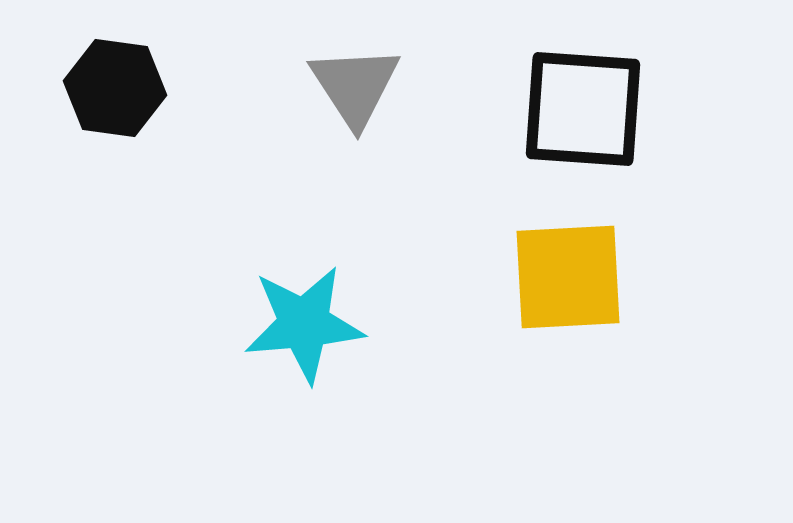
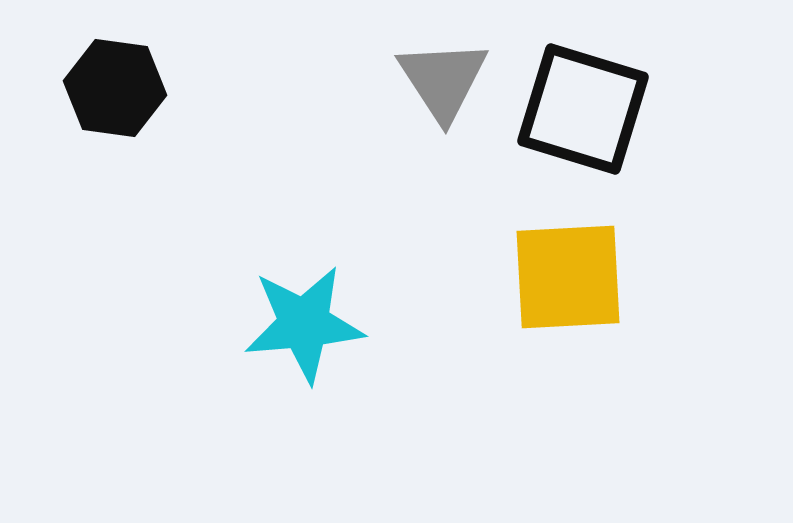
gray triangle: moved 88 px right, 6 px up
black square: rotated 13 degrees clockwise
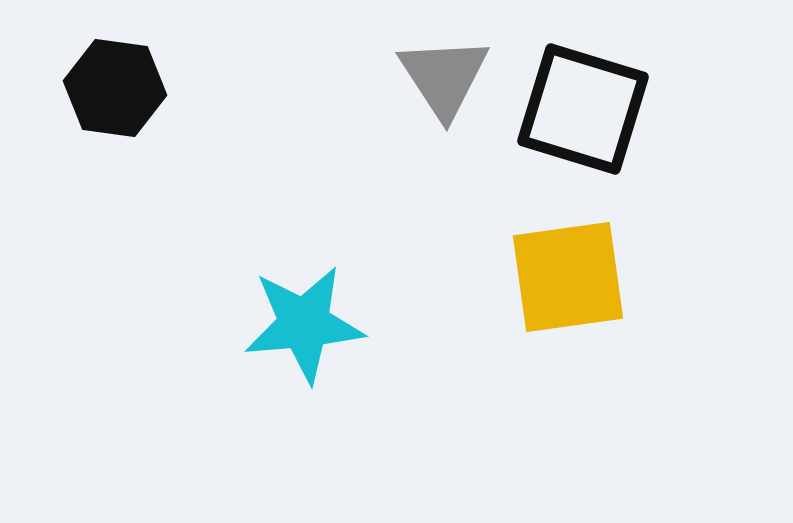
gray triangle: moved 1 px right, 3 px up
yellow square: rotated 5 degrees counterclockwise
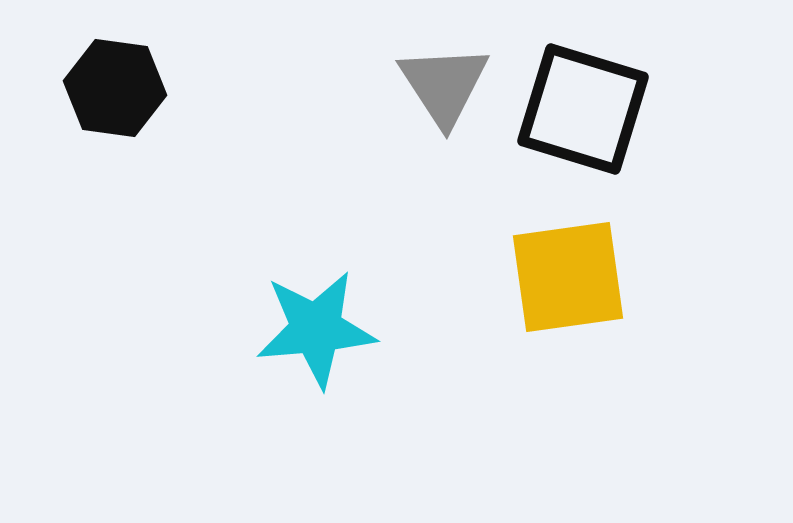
gray triangle: moved 8 px down
cyan star: moved 12 px right, 5 px down
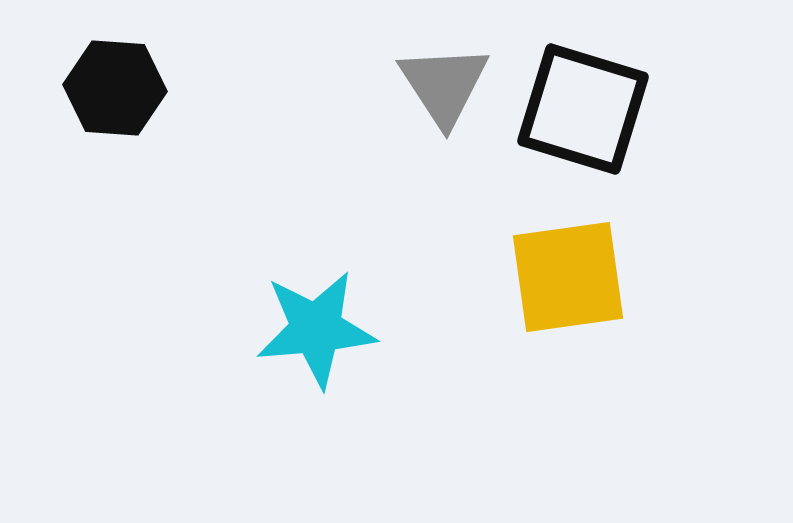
black hexagon: rotated 4 degrees counterclockwise
